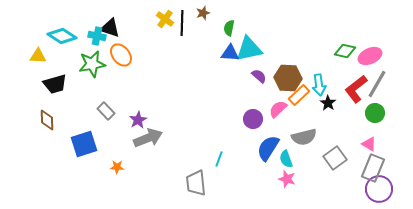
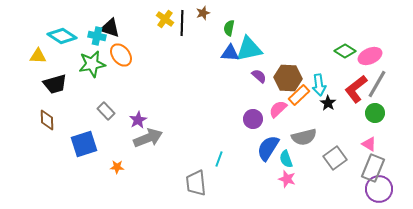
green diamond at (345, 51): rotated 20 degrees clockwise
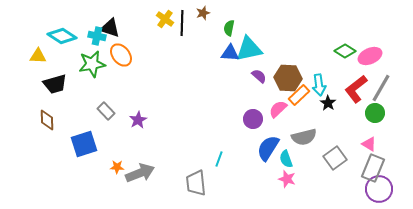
gray line at (377, 84): moved 4 px right, 4 px down
gray arrow at (148, 138): moved 8 px left, 35 px down
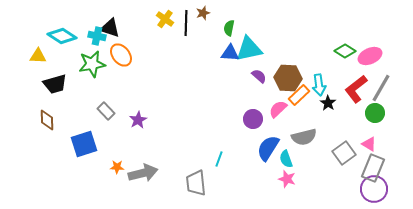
black line at (182, 23): moved 4 px right
gray square at (335, 158): moved 9 px right, 5 px up
gray arrow at (140, 173): moved 3 px right; rotated 8 degrees clockwise
purple circle at (379, 189): moved 5 px left
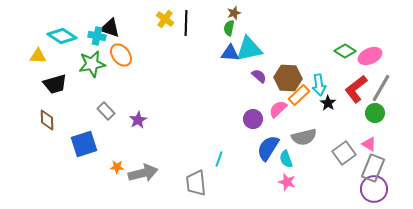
brown star at (203, 13): moved 31 px right
pink star at (287, 179): moved 3 px down
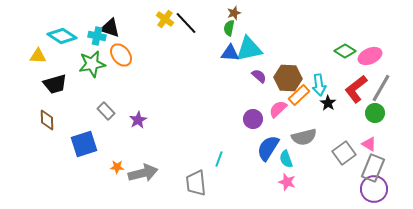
black line at (186, 23): rotated 45 degrees counterclockwise
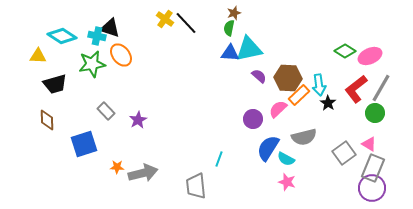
cyan semicircle at (286, 159): rotated 42 degrees counterclockwise
gray trapezoid at (196, 183): moved 3 px down
purple circle at (374, 189): moved 2 px left, 1 px up
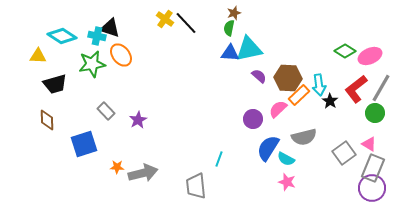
black star at (328, 103): moved 2 px right, 2 px up
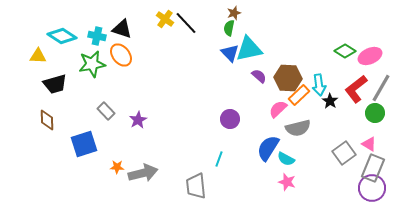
black triangle at (110, 28): moved 12 px right, 1 px down
blue triangle at (230, 53): rotated 42 degrees clockwise
purple circle at (253, 119): moved 23 px left
gray semicircle at (304, 137): moved 6 px left, 9 px up
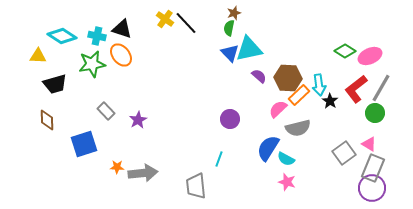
gray arrow at (143, 173): rotated 8 degrees clockwise
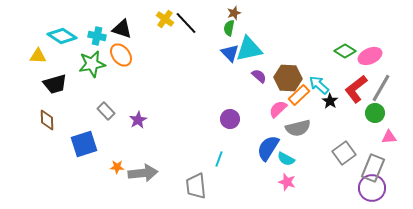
cyan arrow at (319, 85): rotated 140 degrees clockwise
pink triangle at (369, 144): moved 20 px right, 7 px up; rotated 35 degrees counterclockwise
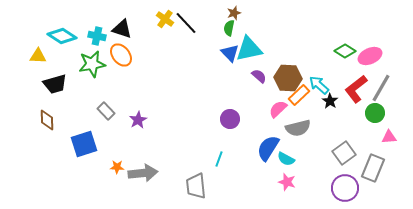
purple circle at (372, 188): moved 27 px left
